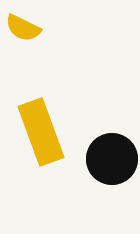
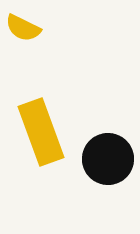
black circle: moved 4 px left
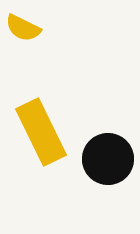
yellow rectangle: rotated 6 degrees counterclockwise
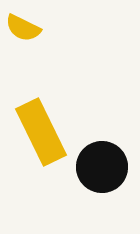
black circle: moved 6 px left, 8 px down
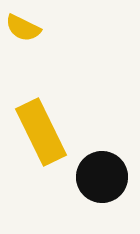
black circle: moved 10 px down
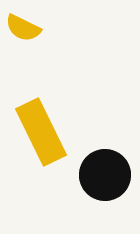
black circle: moved 3 px right, 2 px up
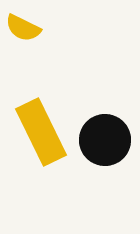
black circle: moved 35 px up
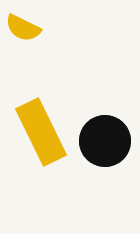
black circle: moved 1 px down
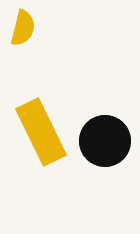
yellow semicircle: rotated 102 degrees counterclockwise
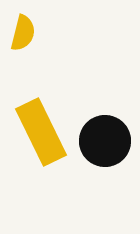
yellow semicircle: moved 5 px down
